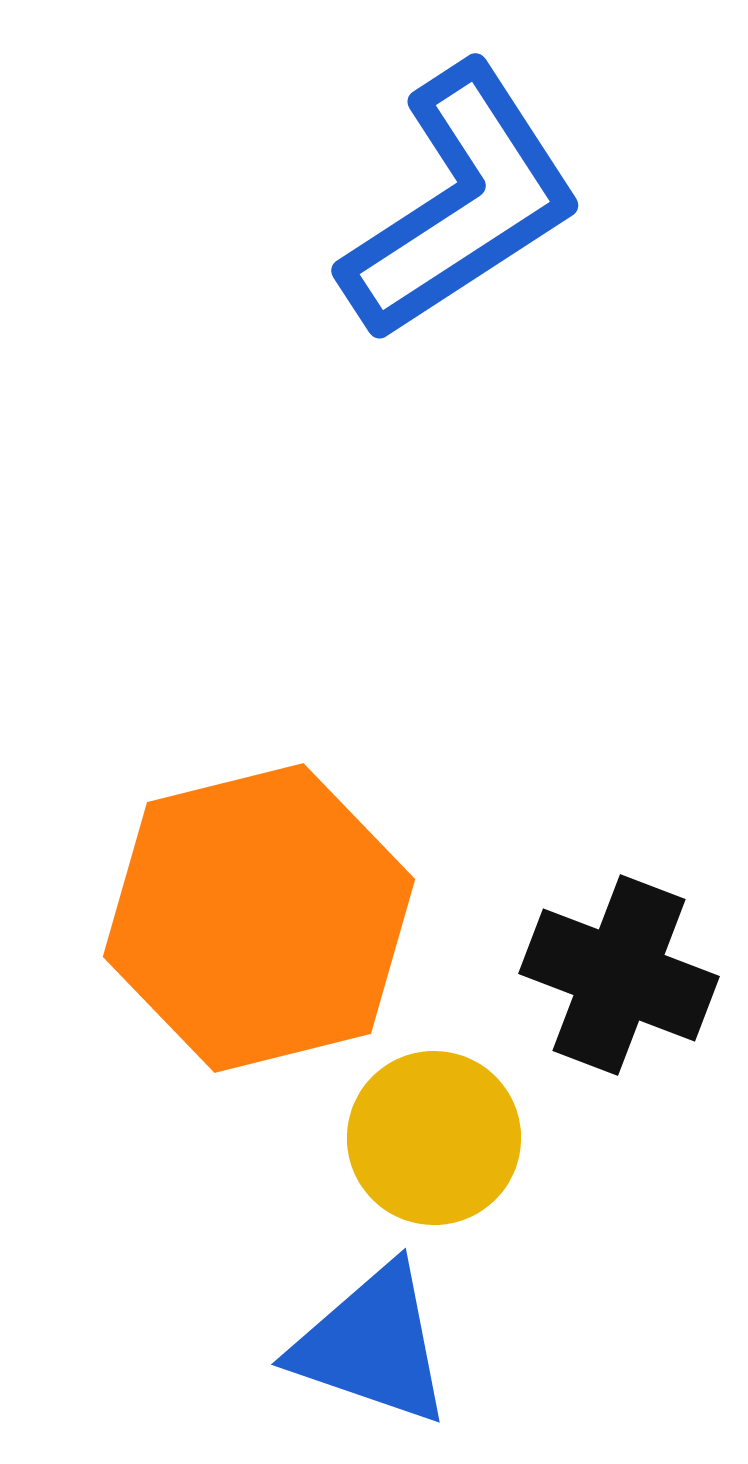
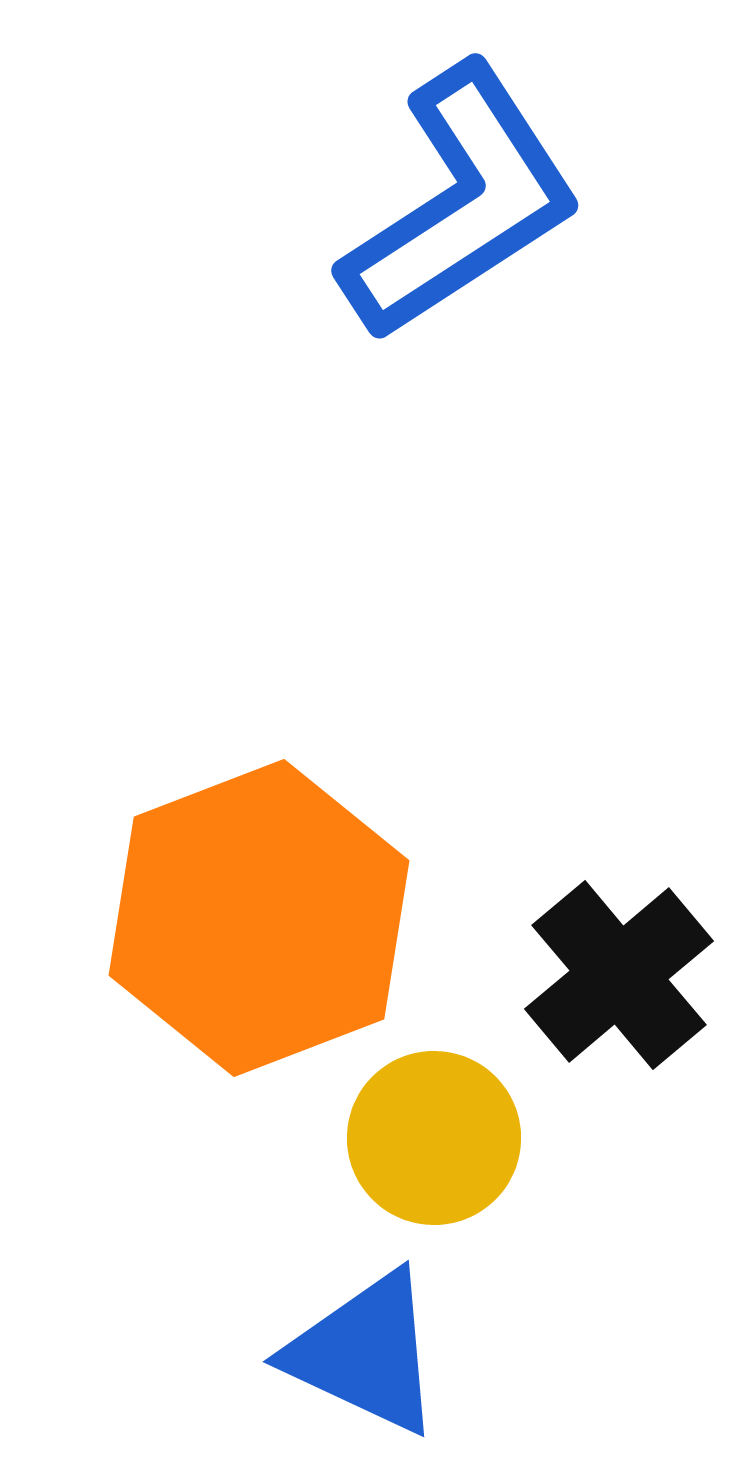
orange hexagon: rotated 7 degrees counterclockwise
black cross: rotated 29 degrees clockwise
blue triangle: moved 7 px left, 8 px down; rotated 6 degrees clockwise
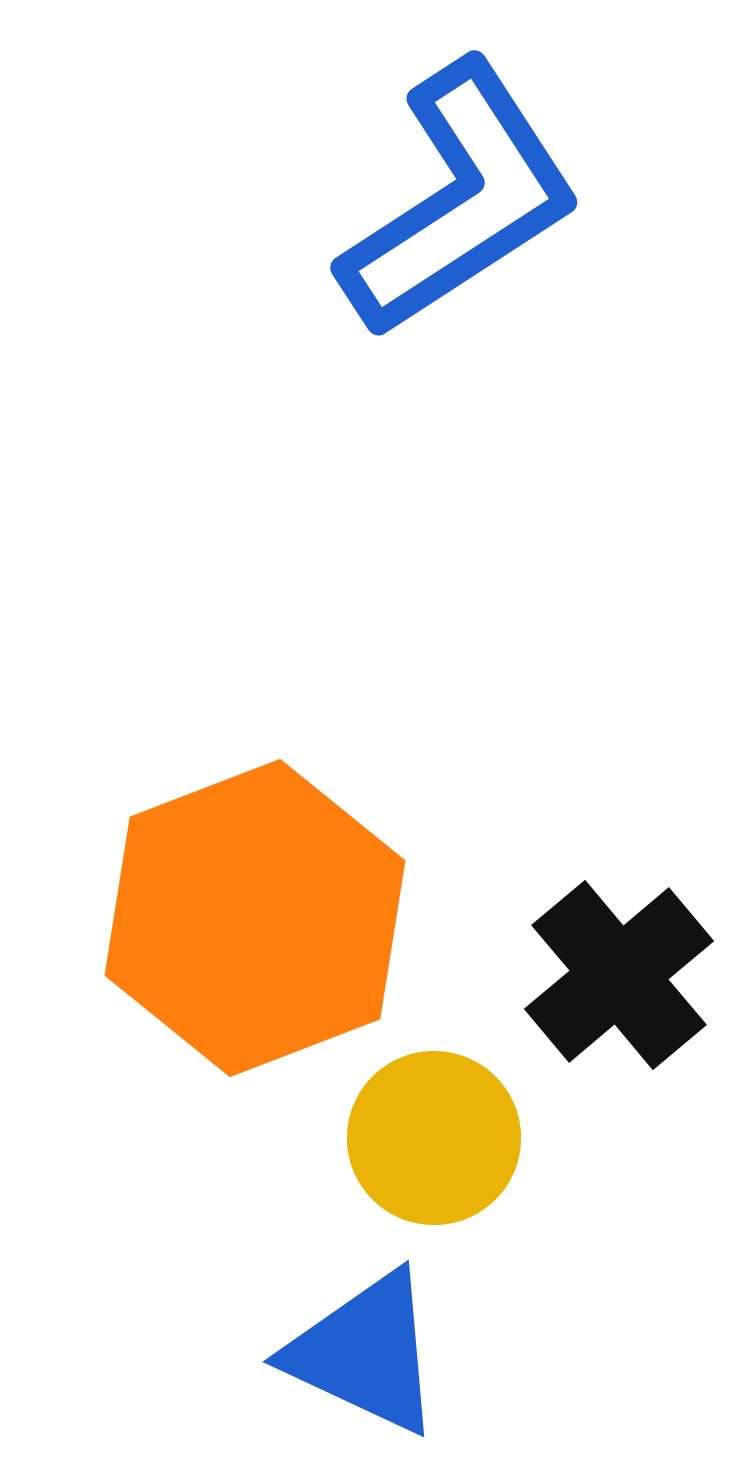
blue L-shape: moved 1 px left, 3 px up
orange hexagon: moved 4 px left
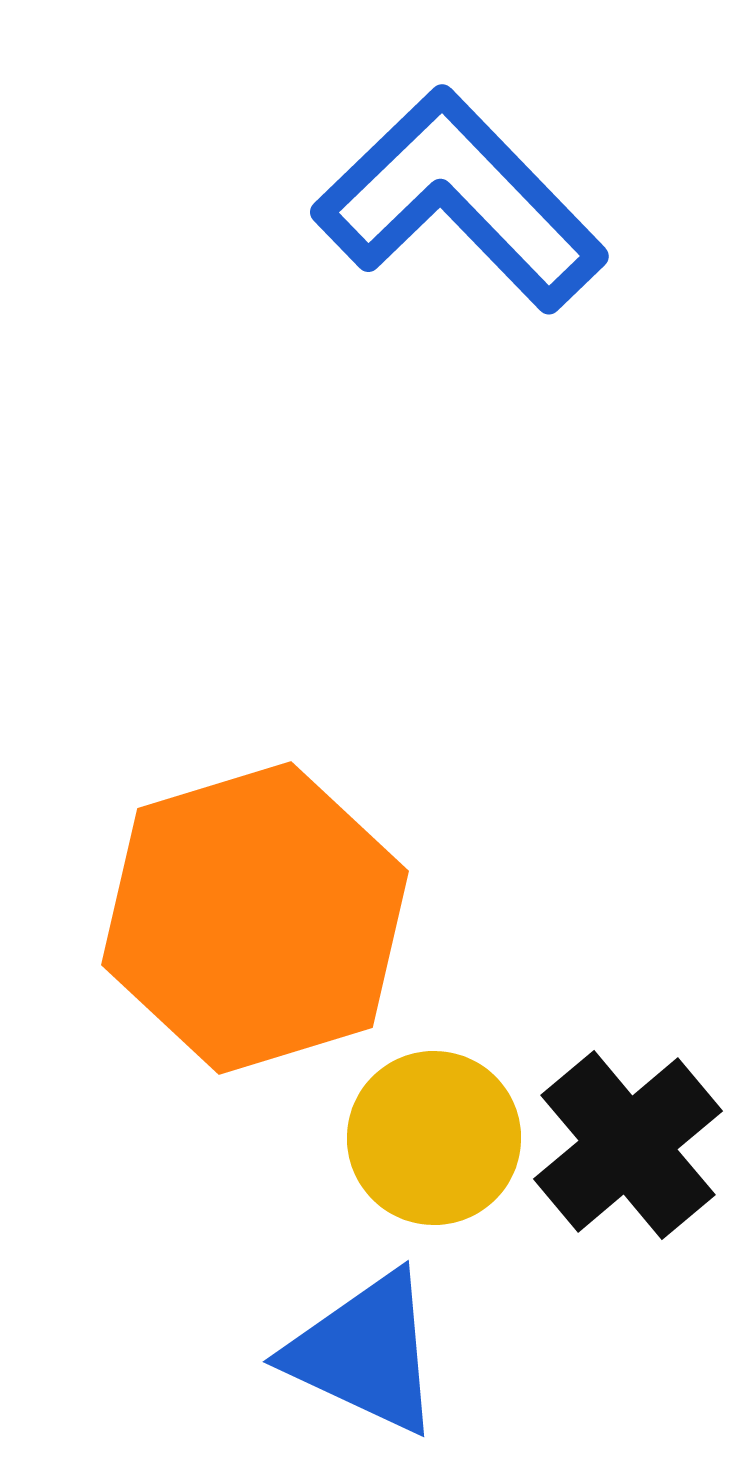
blue L-shape: rotated 101 degrees counterclockwise
orange hexagon: rotated 4 degrees clockwise
black cross: moved 9 px right, 170 px down
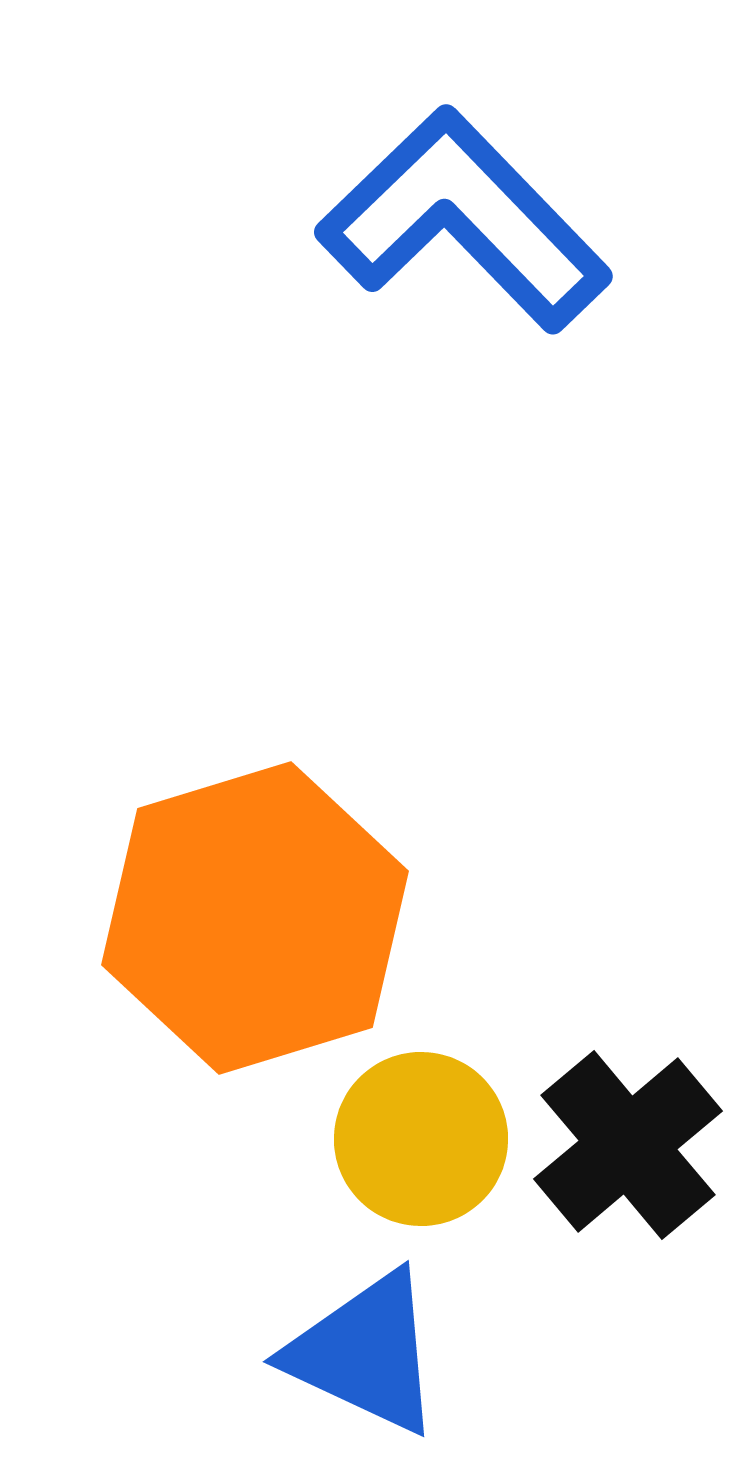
blue L-shape: moved 4 px right, 20 px down
yellow circle: moved 13 px left, 1 px down
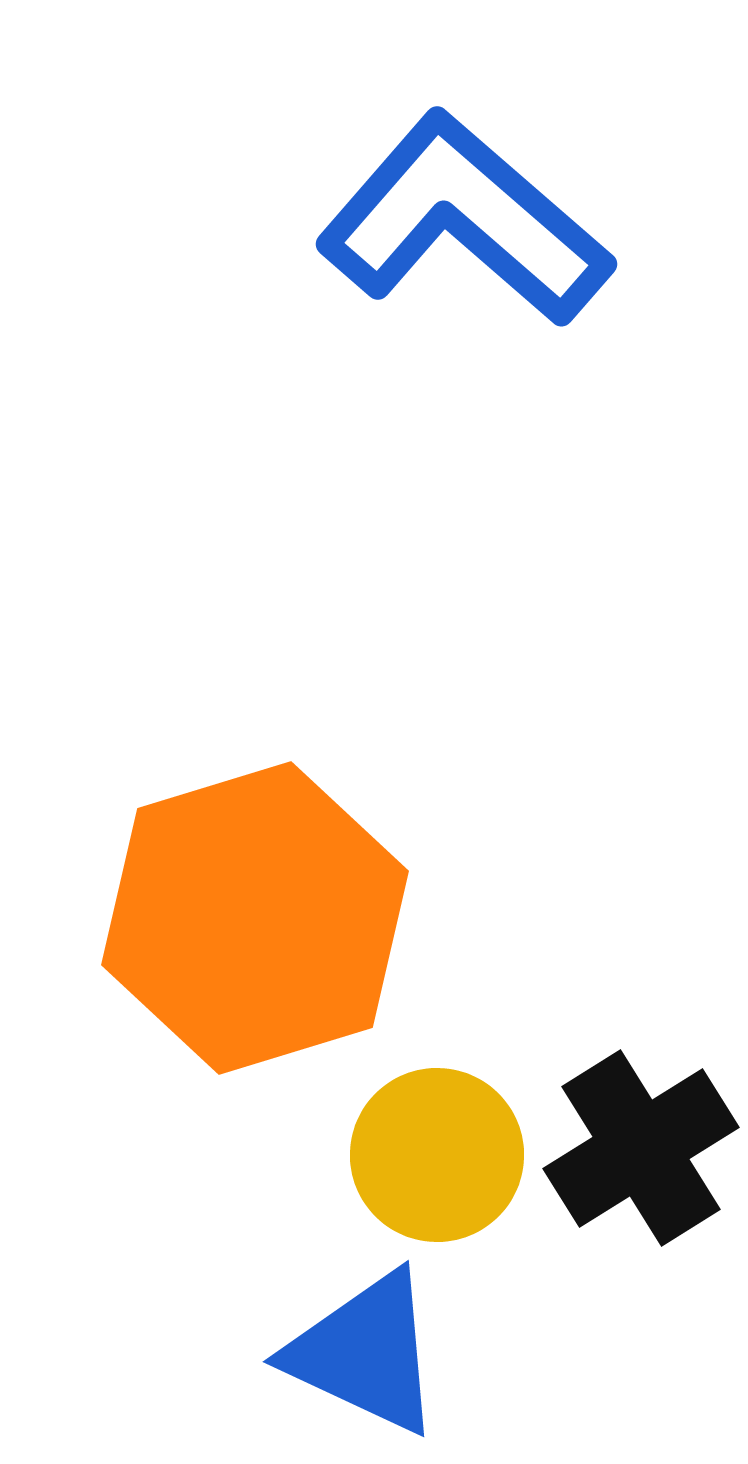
blue L-shape: rotated 5 degrees counterclockwise
yellow circle: moved 16 px right, 16 px down
black cross: moved 13 px right, 3 px down; rotated 8 degrees clockwise
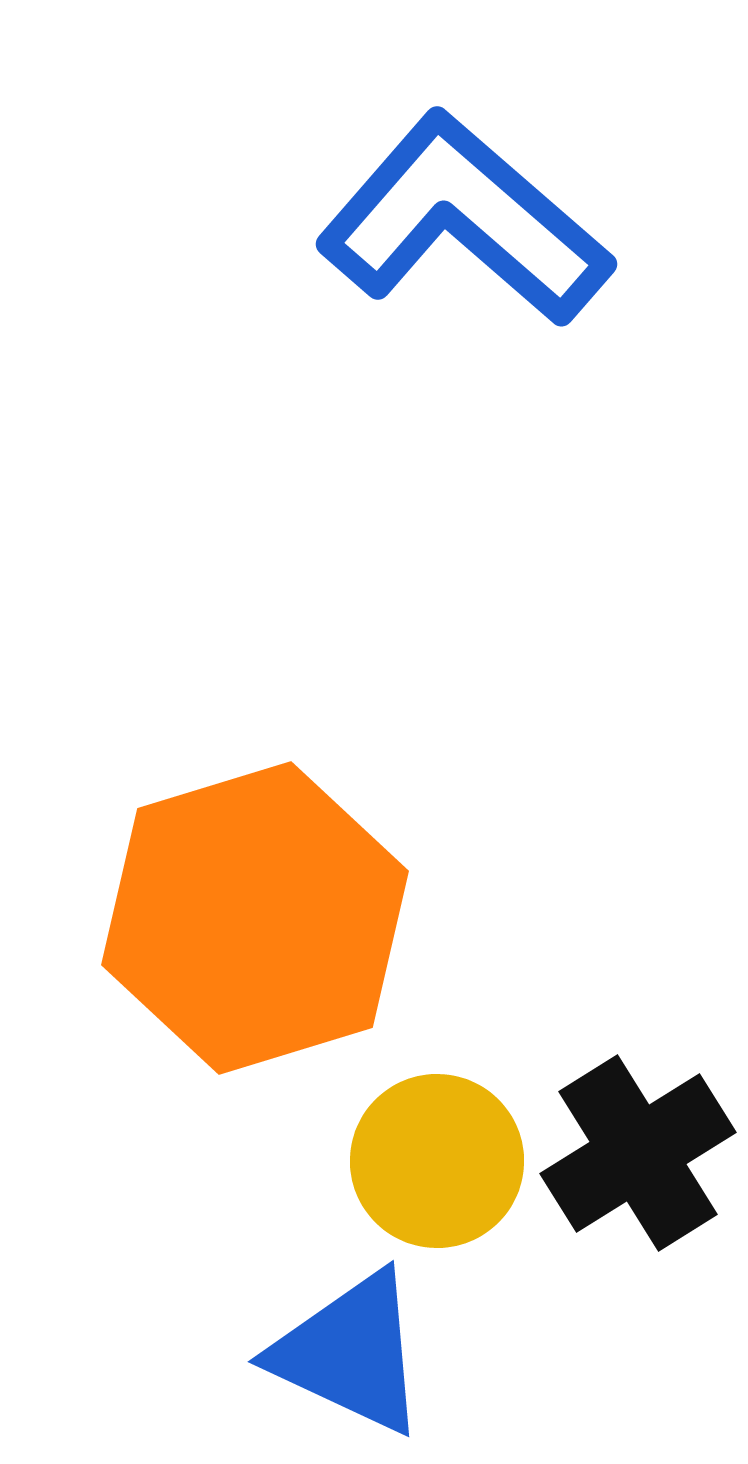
black cross: moved 3 px left, 5 px down
yellow circle: moved 6 px down
blue triangle: moved 15 px left
